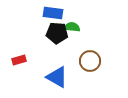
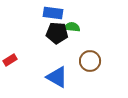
red rectangle: moved 9 px left; rotated 16 degrees counterclockwise
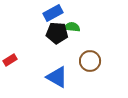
blue rectangle: rotated 36 degrees counterclockwise
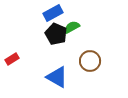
green semicircle: rotated 35 degrees counterclockwise
black pentagon: moved 1 px left, 1 px down; rotated 20 degrees clockwise
red rectangle: moved 2 px right, 1 px up
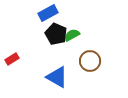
blue rectangle: moved 5 px left
green semicircle: moved 8 px down
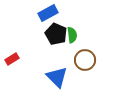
green semicircle: rotated 112 degrees clockwise
brown circle: moved 5 px left, 1 px up
blue triangle: rotated 15 degrees clockwise
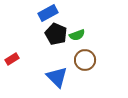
green semicircle: moved 5 px right; rotated 77 degrees clockwise
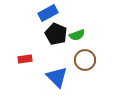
red rectangle: moved 13 px right; rotated 24 degrees clockwise
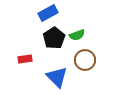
black pentagon: moved 2 px left, 4 px down; rotated 15 degrees clockwise
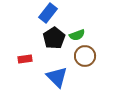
blue rectangle: rotated 24 degrees counterclockwise
brown circle: moved 4 px up
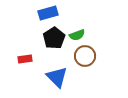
blue rectangle: rotated 36 degrees clockwise
